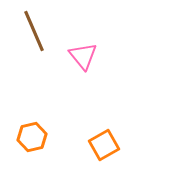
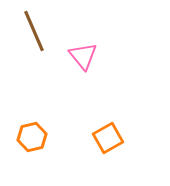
orange square: moved 4 px right, 7 px up
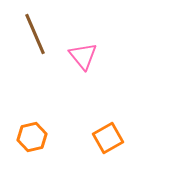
brown line: moved 1 px right, 3 px down
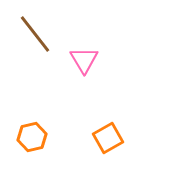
brown line: rotated 15 degrees counterclockwise
pink triangle: moved 1 px right, 4 px down; rotated 8 degrees clockwise
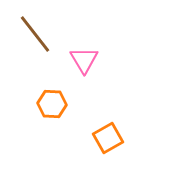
orange hexagon: moved 20 px right, 33 px up; rotated 16 degrees clockwise
